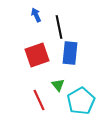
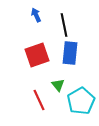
black line: moved 5 px right, 2 px up
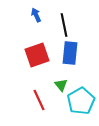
green triangle: moved 3 px right
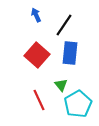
black line: rotated 45 degrees clockwise
red square: rotated 30 degrees counterclockwise
cyan pentagon: moved 3 px left, 3 px down
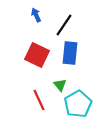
red square: rotated 15 degrees counterclockwise
green triangle: moved 1 px left
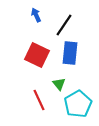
green triangle: moved 1 px left, 1 px up
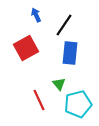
red square: moved 11 px left, 7 px up; rotated 35 degrees clockwise
cyan pentagon: rotated 16 degrees clockwise
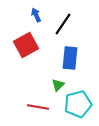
black line: moved 1 px left, 1 px up
red square: moved 3 px up
blue rectangle: moved 5 px down
green triangle: moved 1 px left, 1 px down; rotated 24 degrees clockwise
red line: moved 1 px left, 7 px down; rotated 55 degrees counterclockwise
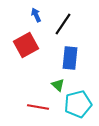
green triangle: rotated 32 degrees counterclockwise
